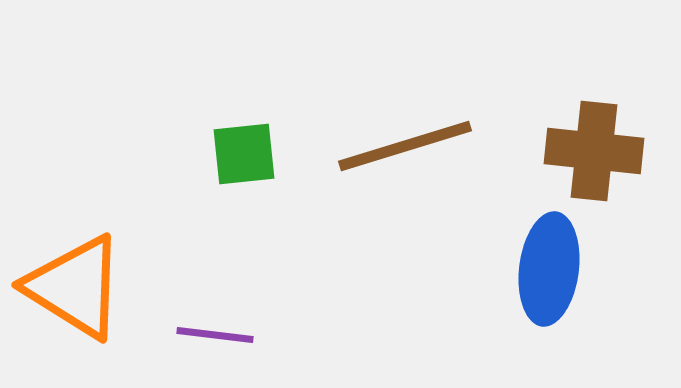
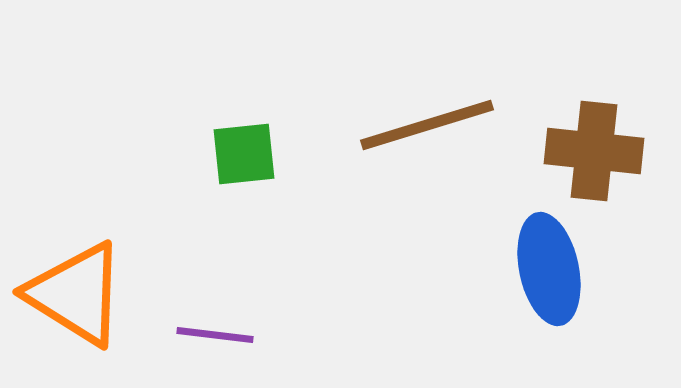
brown line: moved 22 px right, 21 px up
blue ellipse: rotated 19 degrees counterclockwise
orange triangle: moved 1 px right, 7 px down
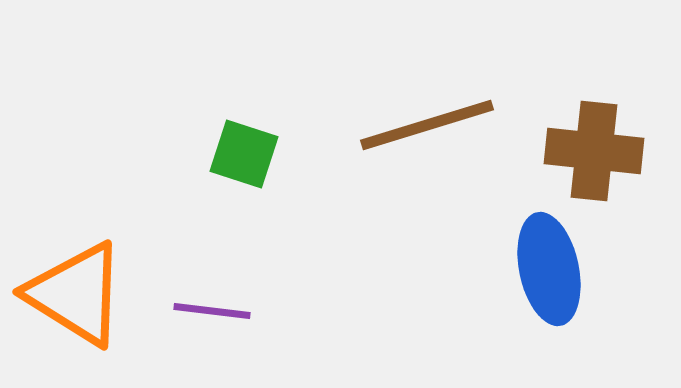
green square: rotated 24 degrees clockwise
purple line: moved 3 px left, 24 px up
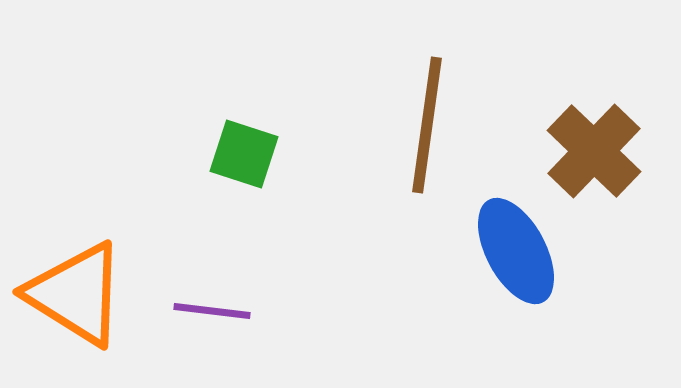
brown line: rotated 65 degrees counterclockwise
brown cross: rotated 38 degrees clockwise
blue ellipse: moved 33 px left, 18 px up; rotated 16 degrees counterclockwise
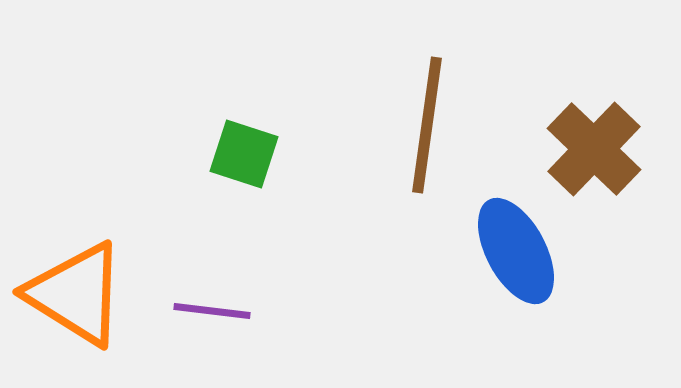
brown cross: moved 2 px up
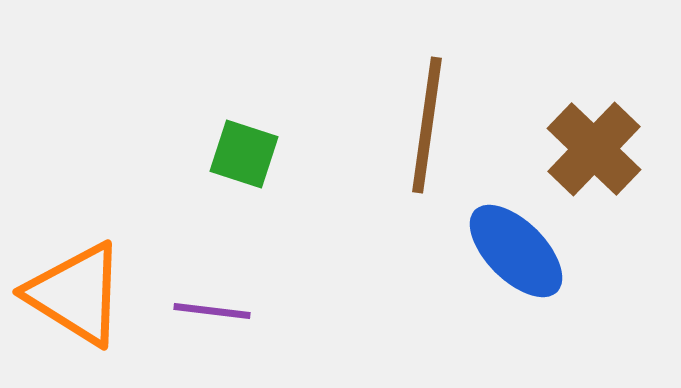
blue ellipse: rotated 17 degrees counterclockwise
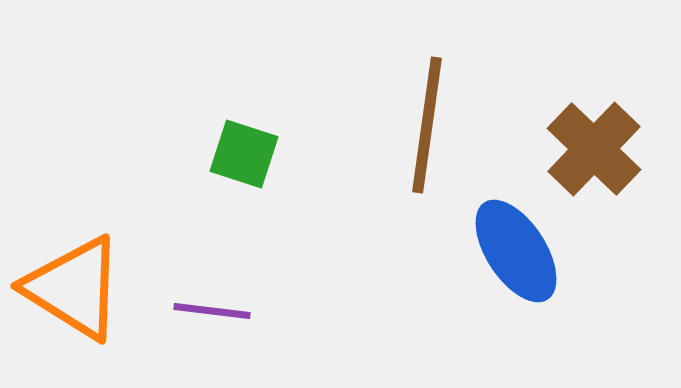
blue ellipse: rotated 12 degrees clockwise
orange triangle: moved 2 px left, 6 px up
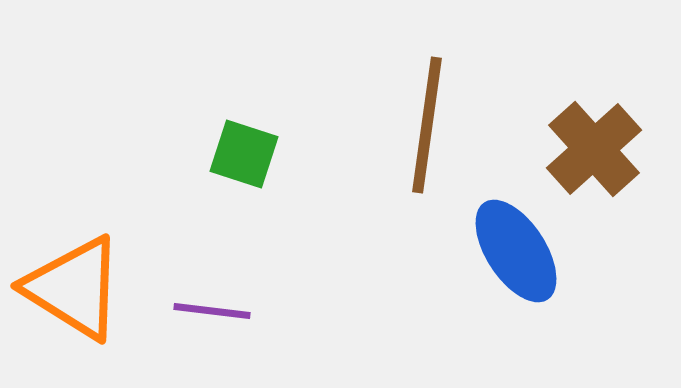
brown cross: rotated 4 degrees clockwise
